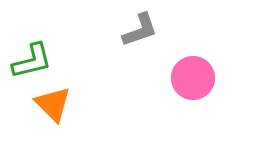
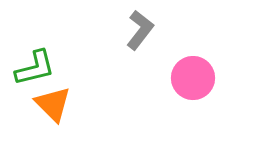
gray L-shape: rotated 33 degrees counterclockwise
green L-shape: moved 3 px right, 7 px down
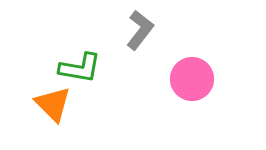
green L-shape: moved 45 px right; rotated 24 degrees clockwise
pink circle: moved 1 px left, 1 px down
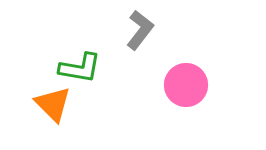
pink circle: moved 6 px left, 6 px down
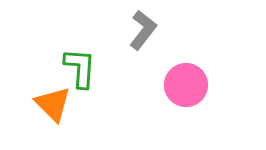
gray L-shape: moved 3 px right
green L-shape: rotated 96 degrees counterclockwise
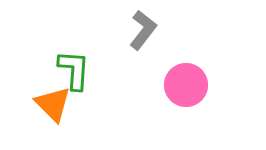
green L-shape: moved 6 px left, 2 px down
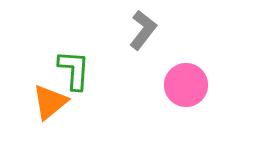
orange triangle: moved 3 px left, 2 px up; rotated 36 degrees clockwise
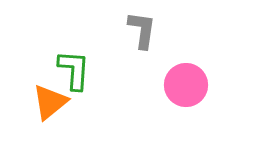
gray L-shape: moved 1 px left; rotated 30 degrees counterclockwise
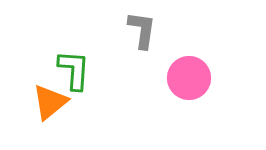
pink circle: moved 3 px right, 7 px up
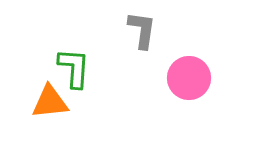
green L-shape: moved 2 px up
orange triangle: rotated 33 degrees clockwise
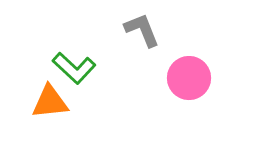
gray L-shape: rotated 30 degrees counterclockwise
green L-shape: rotated 129 degrees clockwise
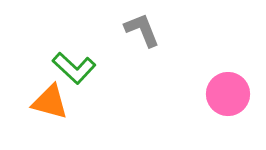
pink circle: moved 39 px right, 16 px down
orange triangle: rotated 21 degrees clockwise
